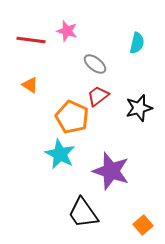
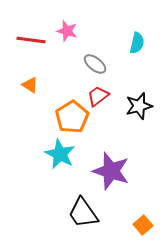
black star: moved 2 px up
orange pentagon: rotated 16 degrees clockwise
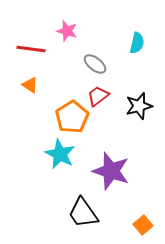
red line: moved 9 px down
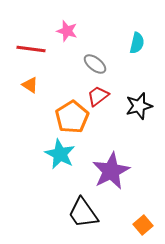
purple star: rotated 27 degrees clockwise
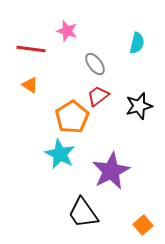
gray ellipse: rotated 15 degrees clockwise
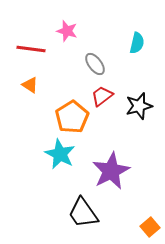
red trapezoid: moved 4 px right
orange square: moved 7 px right, 2 px down
